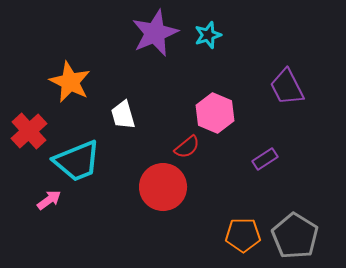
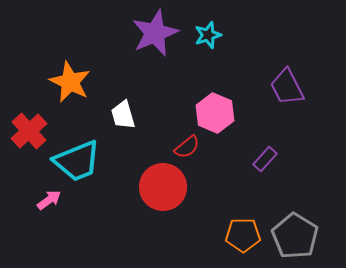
purple rectangle: rotated 15 degrees counterclockwise
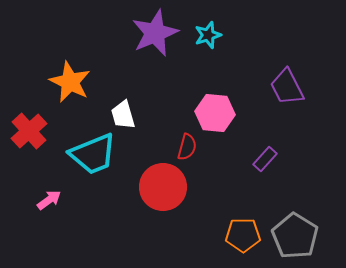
pink hexagon: rotated 18 degrees counterclockwise
red semicircle: rotated 36 degrees counterclockwise
cyan trapezoid: moved 16 px right, 7 px up
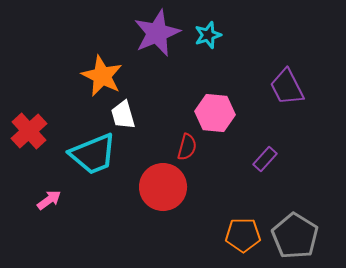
purple star: moved 2 px right
orange star: moved 32 px right, 6 px up
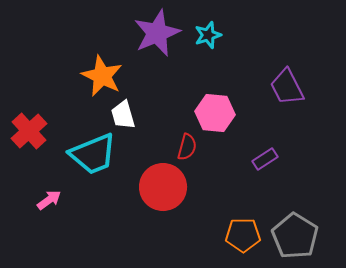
purple rectangle: rotated 15 degrees clockwise
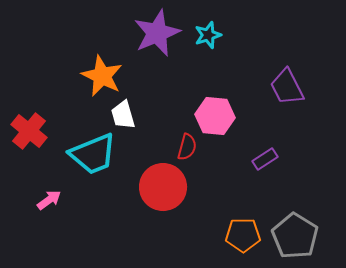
pink hexagon: moved 3 px down
red cross: rotated 9 degrees counterclockwise
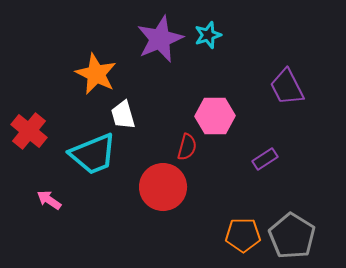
purple star: moved 3 px right, 6 px down
orange star: moved 6 px left, 2 px up
pink hexagon: rotated 6 degrees counterclockwise
pink arrow: rotated 110 degrees counterclockwise
gray pentagon: moved 3 px left
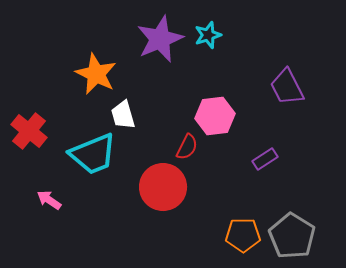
pink hexagon: rotated 6 degrees counterclockwise
red semicircle: rotated 12 degrees clockwise
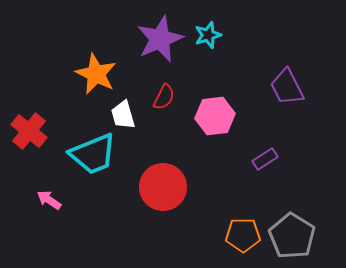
red semicircle: moved 23 px left, 50 px up
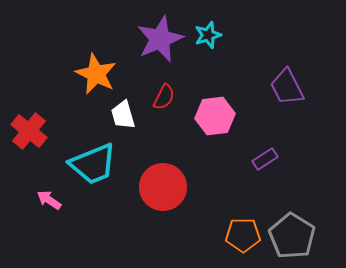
cyan trapezoid: moved 10 px down
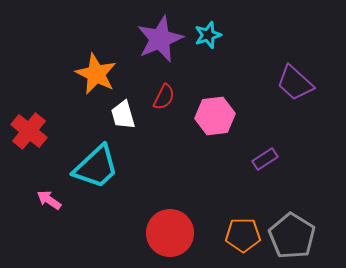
purple trapezoid: moved 8 px right, 4 px up; rotated 21 degrees counterclockwise
cyan trapezoid: moved 3 px right, 3 px down; rotated 21 degrees counterclockwise
red circle: moved 7 px right, 46 px down
